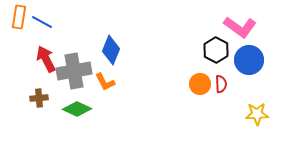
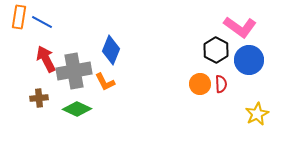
yellow star: rotated 25 degrees counterclockwise
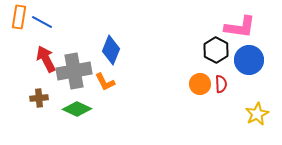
pink L-shape: rotated 28 degrees counterclockwise
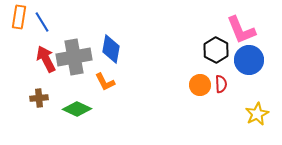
blue line: rotated 30 degrees clockwise
pink L-shape: moved 1 px right, 3 px down; rotated 60 degrees clockwise
blue diamond: moved 1 px up; rotated 12 degrees counterclockwise
gray cross: moved 14 px up
orange circle: moved 1 px down
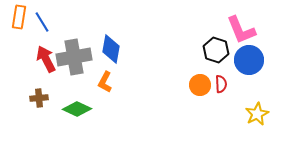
black hexagon: rotated 10 degrees counterclockwise
orange L-shape: rotated 55 degrees clockwise
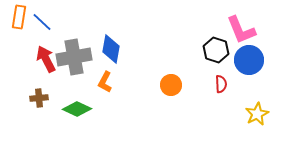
blue line: rotated 15 degrees counterclockwise
orange circle: moved 29 px left
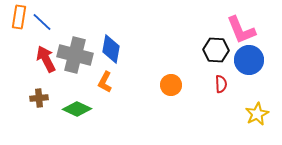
black hexagon: rotated 15 degrees counterclockwise
gray cross: moved 1 px right, 2 px up; rotated 24 degrees clockwise
